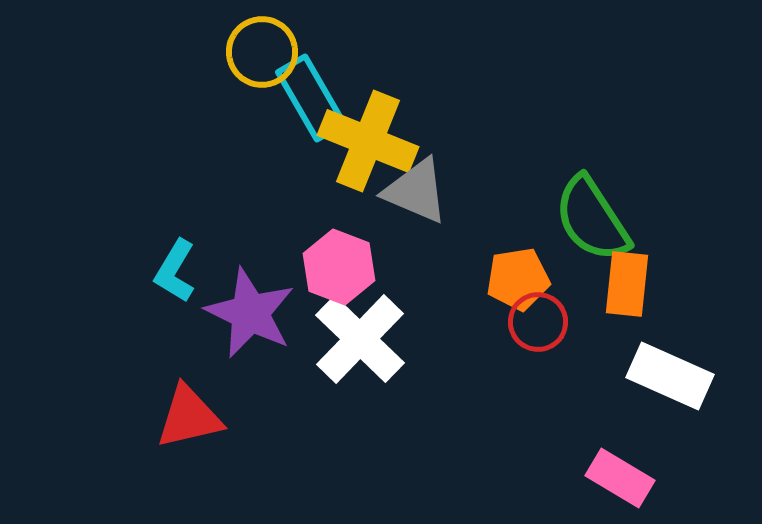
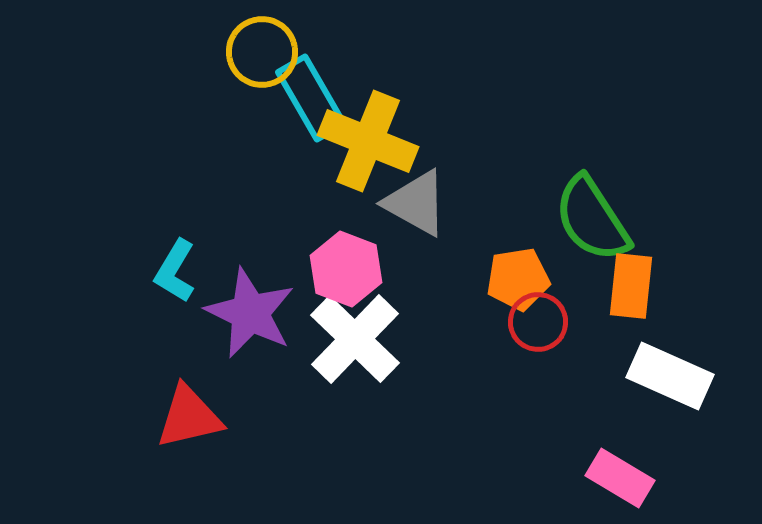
gray triangle: moved 12 px down; rotated 6 degrees clockwise
pink hexagon: moved 7 px right, 2 px down
orange rectangle: moved 4 px right, 2 px down
white cross: moved 5 px left
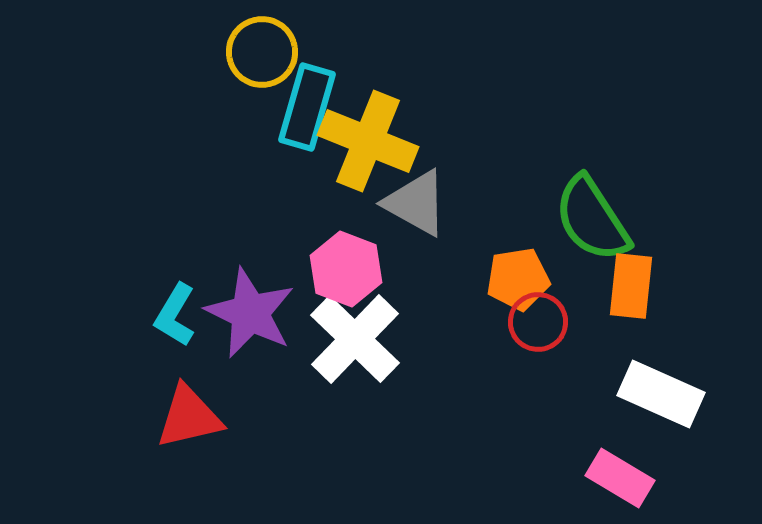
cyan rectangle: moved 4 px left, 9 px down; rotated 46 degrees clockwise
cyan L-shape: moved 44 px down
white rectangle: moved 9 px left, 18 px down
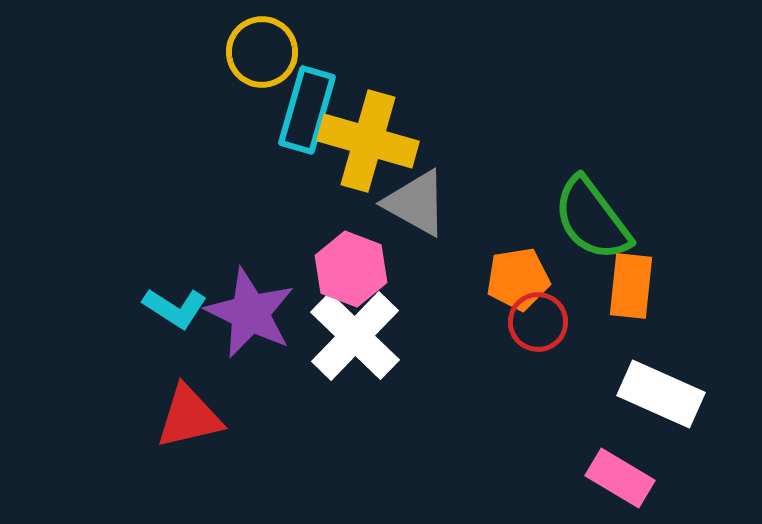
cyan rectangle: moved 3 px down
yellow cross: rotated 6 degrees counterclockwise
green semicircle: rotated 4 degrees counterclockwise
pink hexagon: moved 5 px right
cyan L-shape: moved 7 px up; rotated 88 degrees counterclockwise
white cross: moved 3 px up
